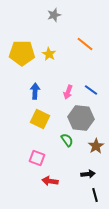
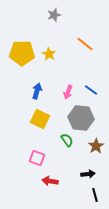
blue arrow: moved 2 px right; rotated 14 degrees clockwise
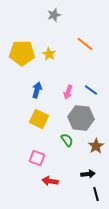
blue arrow: moved 1 px up
yellow square: moved 1 px left
black line: moved 1 px right, 1 px up
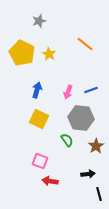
gray star: moved 15 px left, 6 px down
yellow pentagon: rotated 25 degrees clockwise
blue line: rotated 56 degrees counterclockwise
pink square: moved 3 px right, 3 px down
black line: moved 3 px right
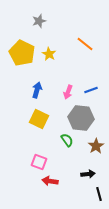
pink square: moved 1 px left, 1 px down
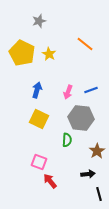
green semicircle: rotated 40 degrees clockwise
brown star: moved 1 px right, 5 px down
red arrow: rotated 42 degrees clockwise
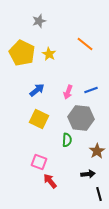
blue arrow: rotated 35 degrees clockwise
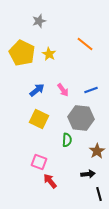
pink arrow: moved 5 px left, 2 px up; rotated 56 degrees counterclockwise
